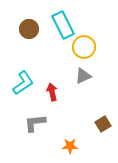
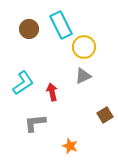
cyan rectangle: moved 2 px left
brown square: moved 2 px right, 9 px up
orange star: rotated 21 degrees clockwise
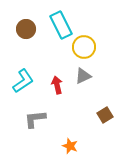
brown circle: moved 3 px left
cyan L-shape: moved 2 px up
red arrow: moved 5 px right, 7 px up
gray L-shape: moved 4 px up
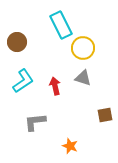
brown circle: moved 9 px left, 13 px down
yellow circle: moved 1 px left, 1 px down
gray triangle: moved 2 px down; rotated 42 degrees clockwise
red arrow: moved 2 px left, 1 px down
brown square: rotated 21 degrees clockwise
gray L-shape: moved 3 px down
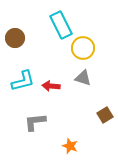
brown circle: moved 2 px left, 4 px up
cyan L-shape: rotated 20 degrees clockwise
red arrow: moved 4 px left; rotated 72 degrees counterclockwise
brown square: rotated 21 degrees counterclockwise
